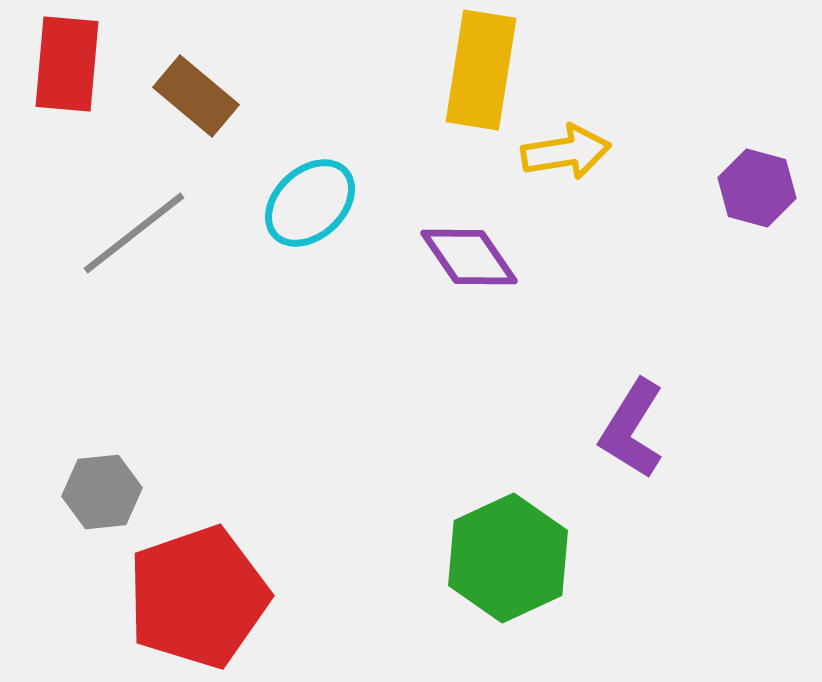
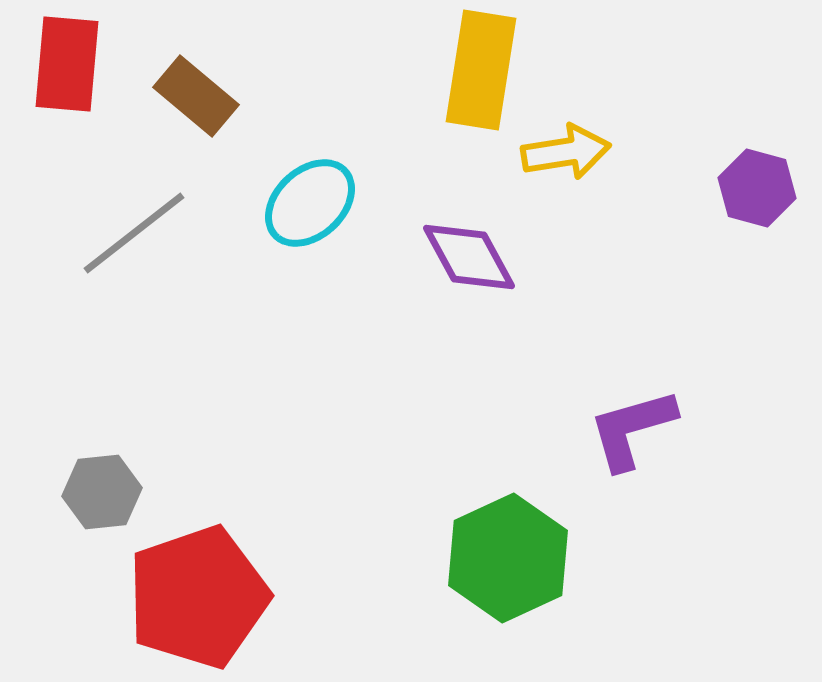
purple diamond: rotated 6 degrees clockwise
purple L-shape: rotated 42 degrees clockwise
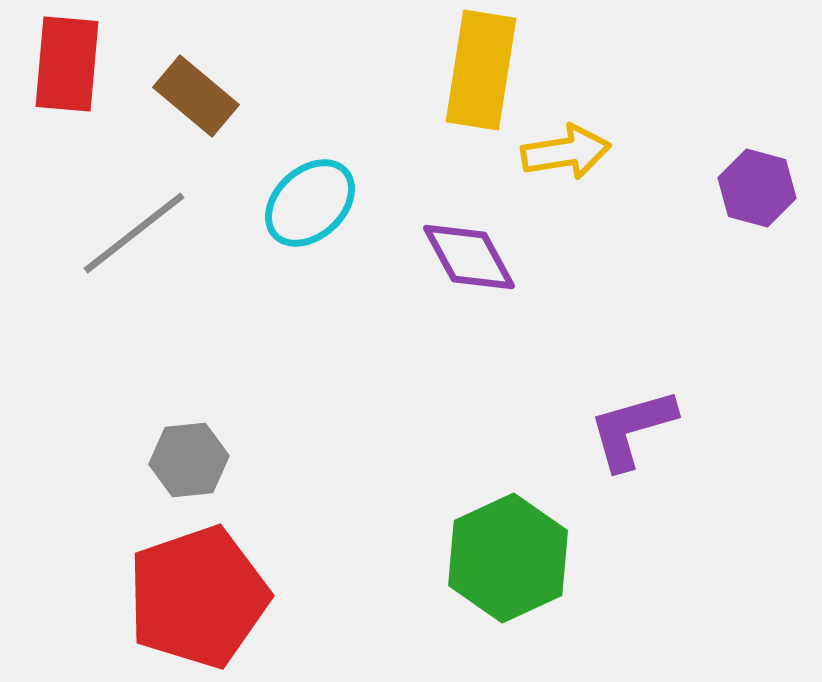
gray hexagon: moved 87 px right, 32 px up
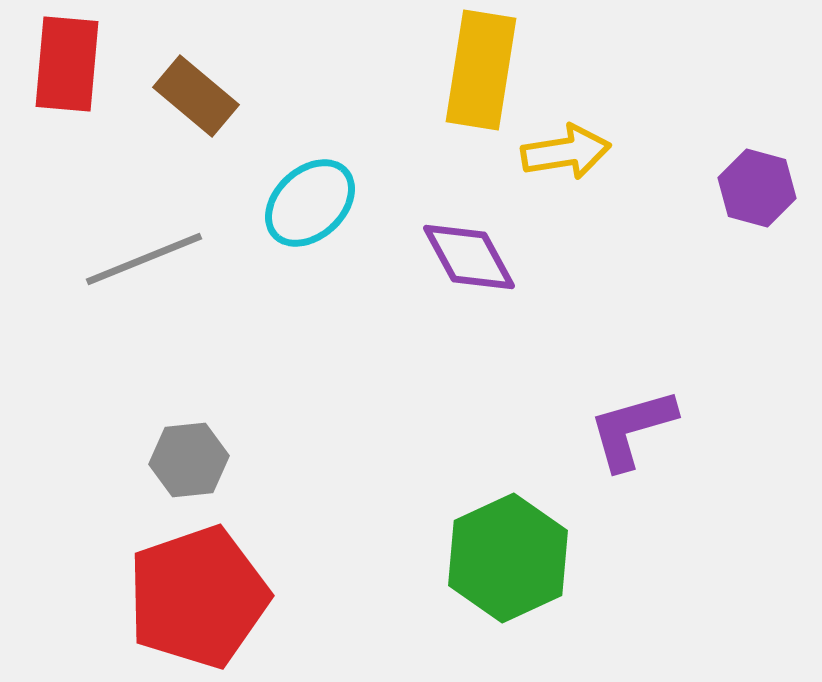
gray line: moved 10 px right, 26 px down; rotated 16 degrees clockwise
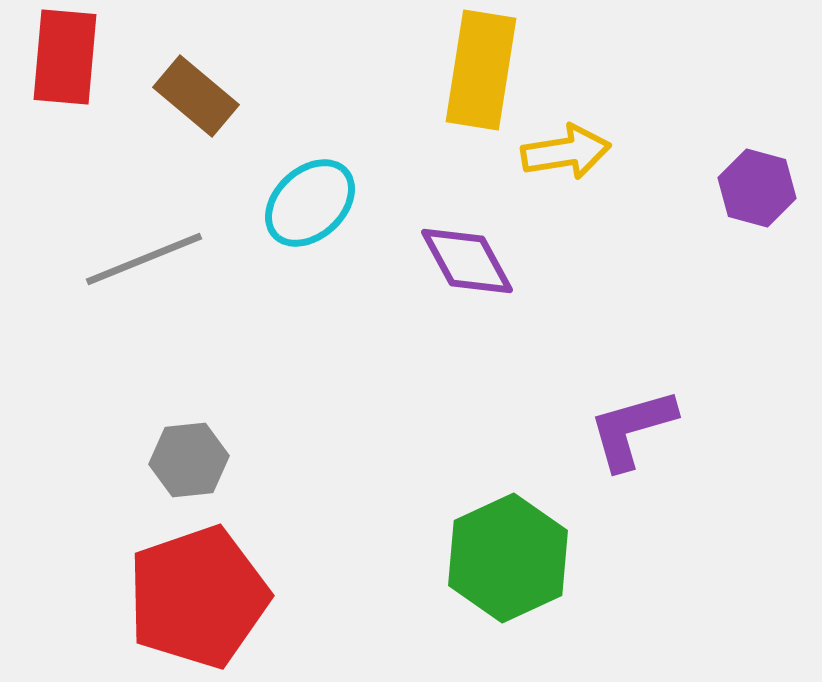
red rectangle: moved 2 px left, 7 px up
purple diamond: moved 2 px left, 4 px down
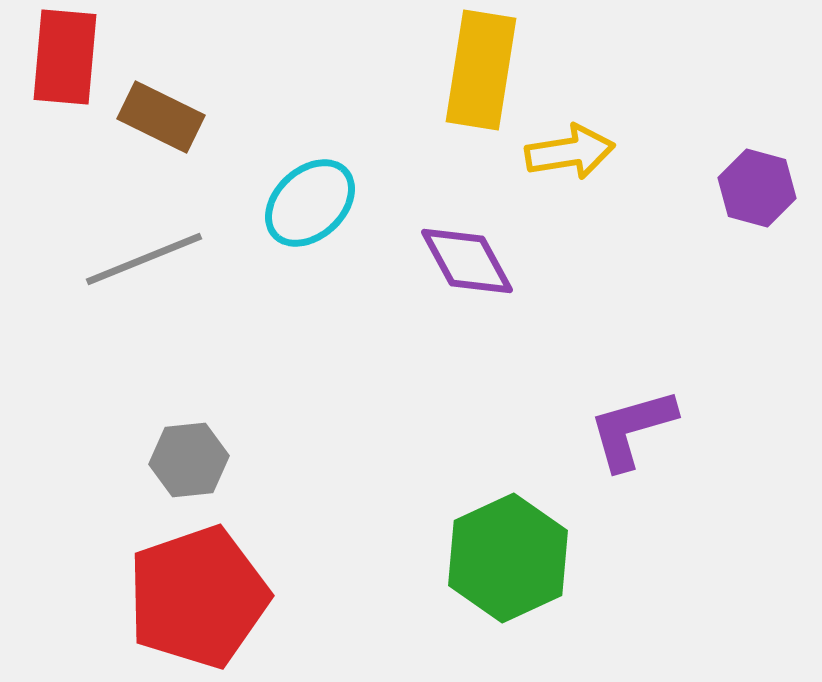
brown rectangle: moved 35 px left, 21 px down; rotated 14 degrees counterclockwise
yellow arrow: moved 4 px right
